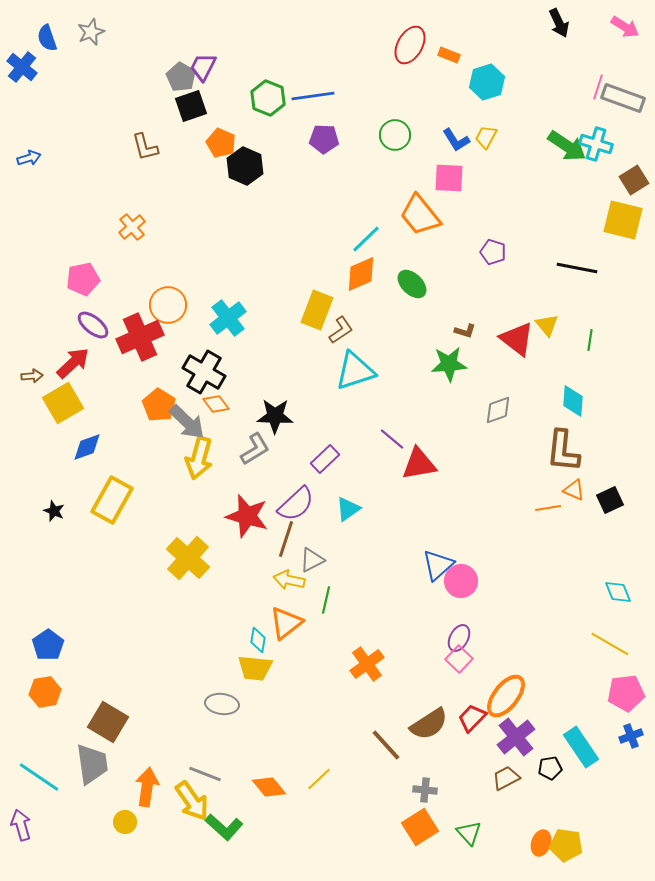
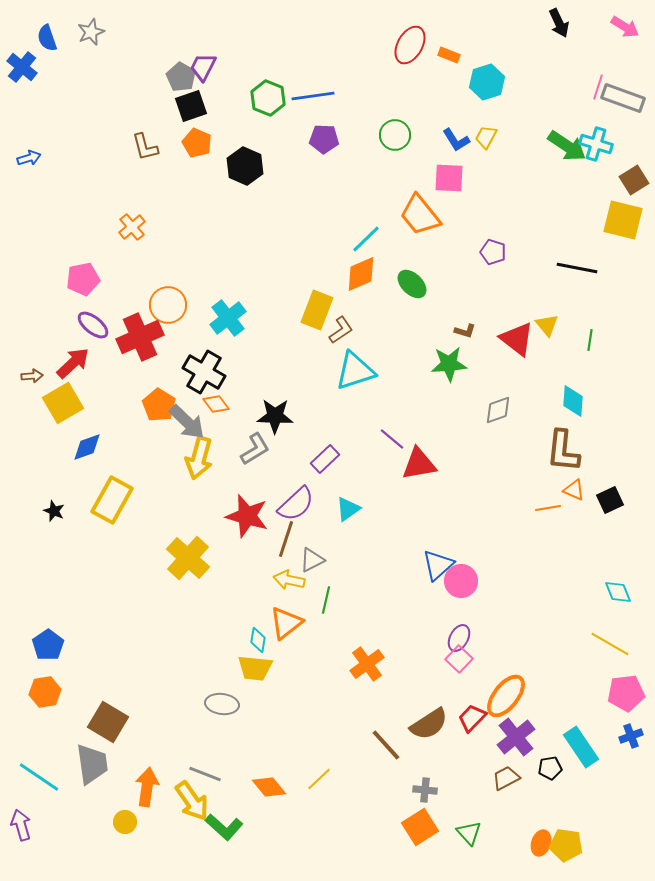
orange pentagon at (221, 143): moved 24 px left
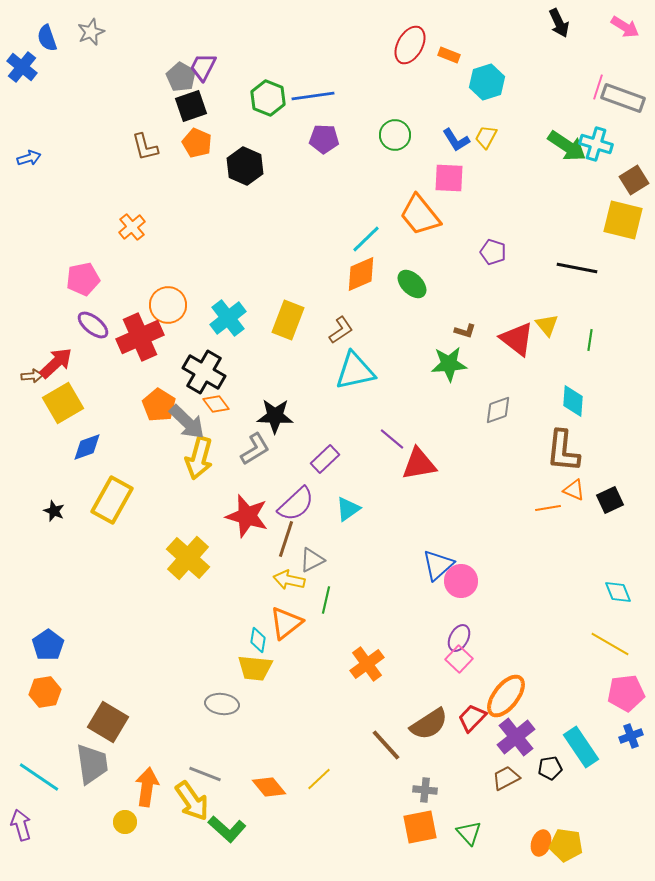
yellow rectangle at (317, 310): moved 29 px left, 10 px down
red arrow at (73, 363): moved 17 px left
cyan triangle at (355, 371): rotated 6 degrees clockwise
green L-shape at (224, 827): moved 3 px right, 2 px down
orange square at (420, 827): rotated 21 degrees clockwise
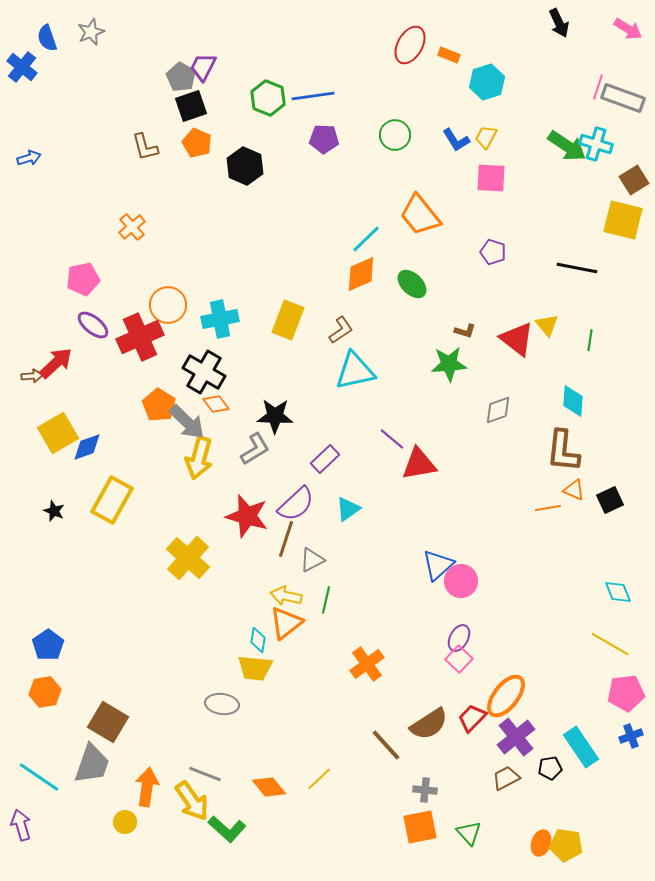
pink arrow at (625, 27): moved 3 px right, 2 px down
pink square at (449, 178): moved 42 px right
cyan cross at (228, 318): moved 8 px left, 1 px down; rotated 27 degrees clockwise
yellow square at (63, 403): moved 5 px left, 30 px down
yellow arrow at (289, 580): moved 3 px left, 16 px down
gray trapezoid at (92, 764): rotated 27 degrees clockwise
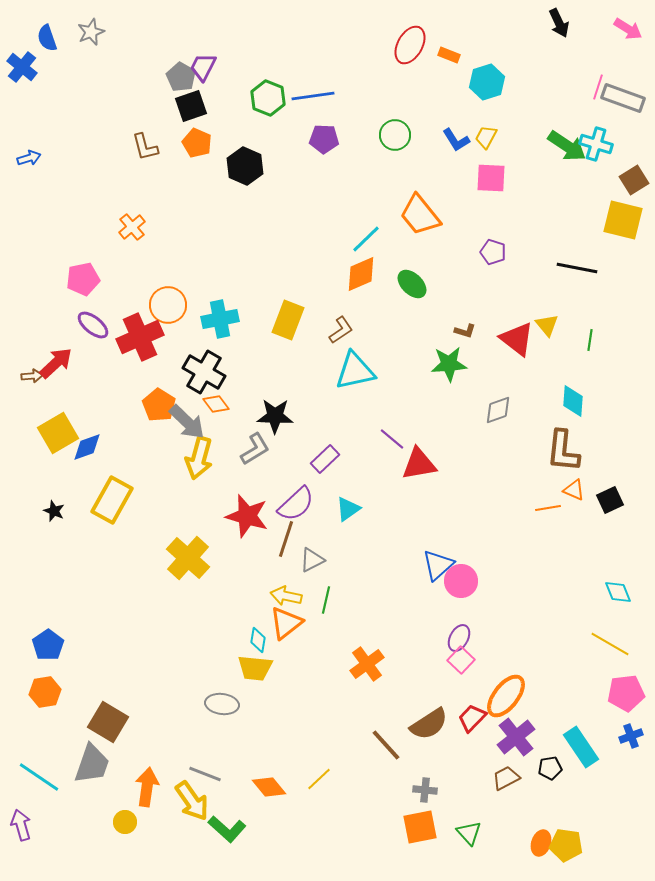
pink square at (459, 659): moved 2 px right, 1 px down
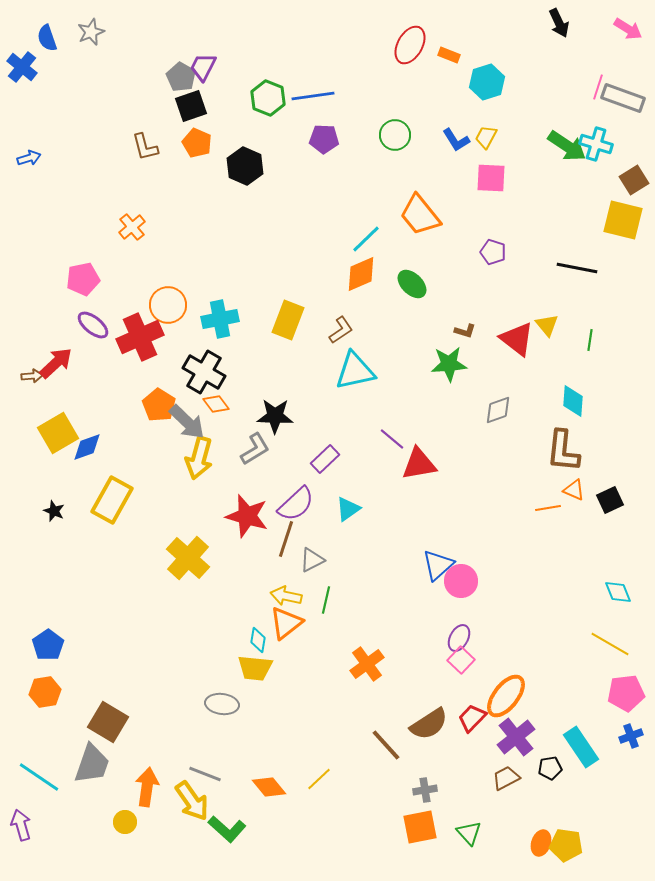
gray cross at (425, 790): rotated 15 degrees counterclockwise
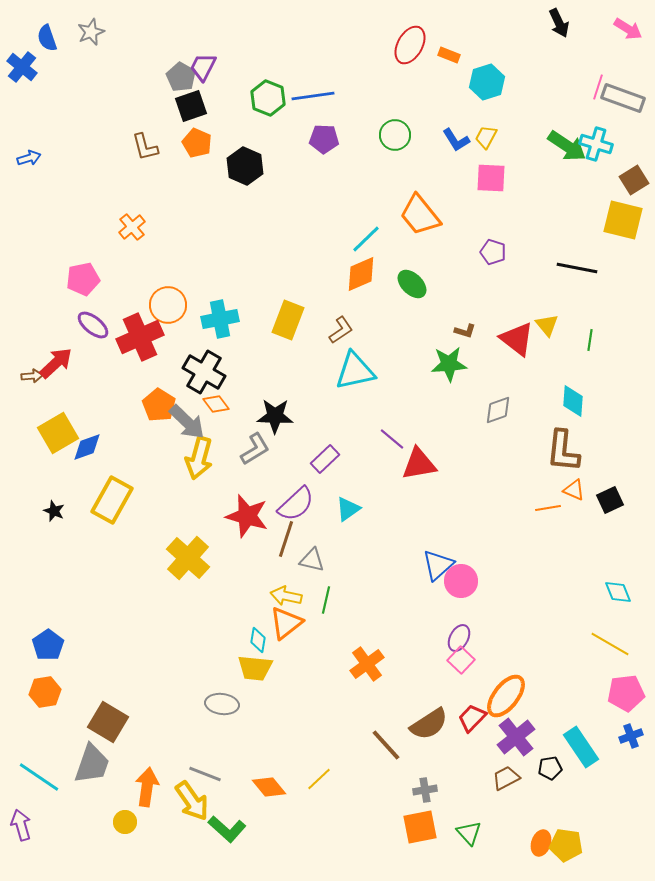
gray triangle at (312, 560): rotated 40 degrees clockwise
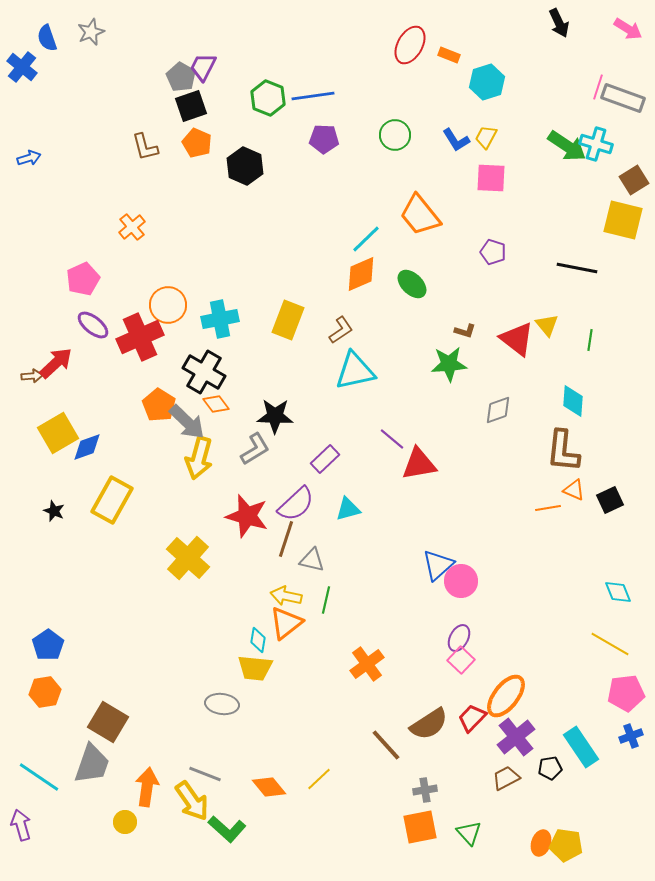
pink pentagon at (83, 279): rotated 12 degrees counterclockwise
cyan triangle at (348, 509): rotated 20 degrees clockwise
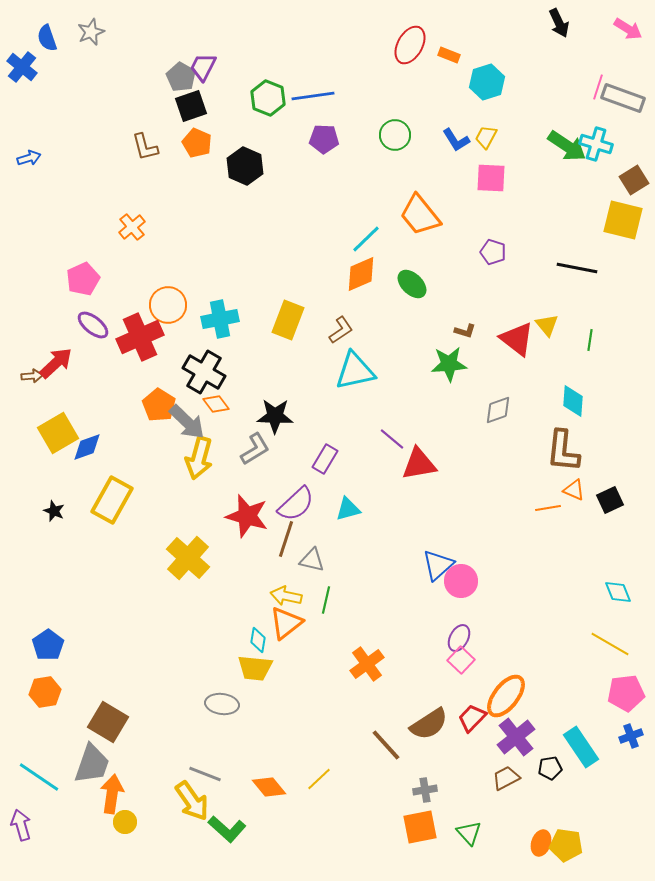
purple rectangle at (325, 459): rotated 16 degrees counterclockwise
orange arrow at (147, 787): moved 35 px left, 7 px down
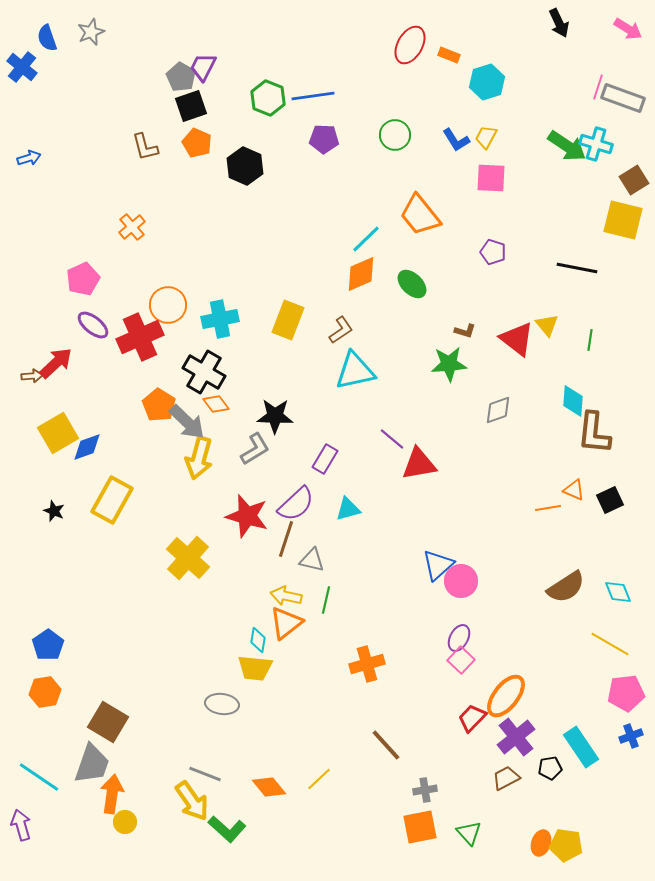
brown L-shape at (563, 451): moved 31 px right, 18 px up
orange cross at (367, 664): rotated 20 degrees clockwise
brown semicircle at (429, 724): moved 137 px right, 137 px up
